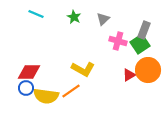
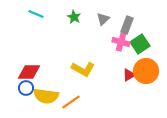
gray rectangle: moved 17 px left, 5 px up
pink cross: moved 3 px right, 1 px down
orange circle: moved 2 px left, 1 px down
orange line: moved 11 px down
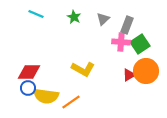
pink cross: rotated 12 degrees counterclockwise
blue circle: moved 2 px right
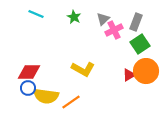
gray rectangle: moved 9 px right, 3 px up
pink cross: moved 7 px left, 12 px up; rotated 30 degrees counterclockwise
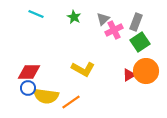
green square: moved 2 px up
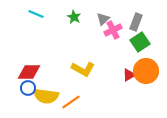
pink cross: moved 1 px left
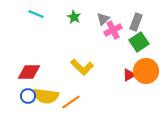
green square: moved 1 px left
yellow L-shape: moved 1 px left, 2 px up; rotated 15 degrees clockwise
blue circle: moved 8 px down
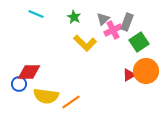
gray rectangle: moved 9 px left
yellow L-shape: moved 3 px right, 24 px up
blue circle: moved 9 px left, 12 px up
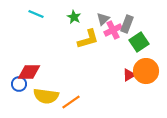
gray rectangle: moved 2 px down
yellow L-shape: moved 3 px right, 4 px up; rotated 60 degrees counterclockwise
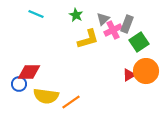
green star: moved 2 px right, 2 px up
